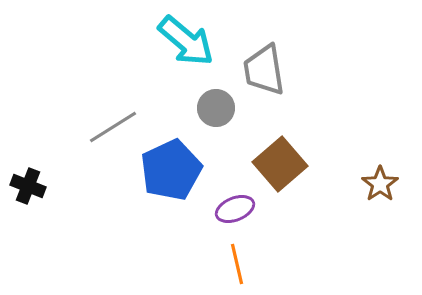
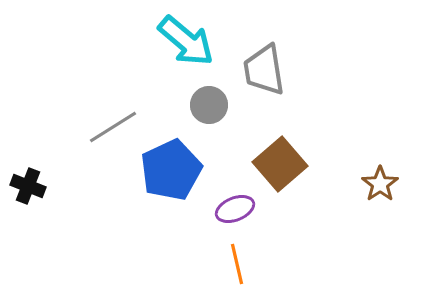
gray circle: moved 7 px left, 3 px up
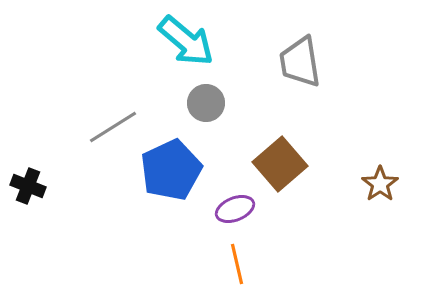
gray trapezoid: moved 36 px right, 8 px up
gray circle: moved 3 px left, 2 px up
